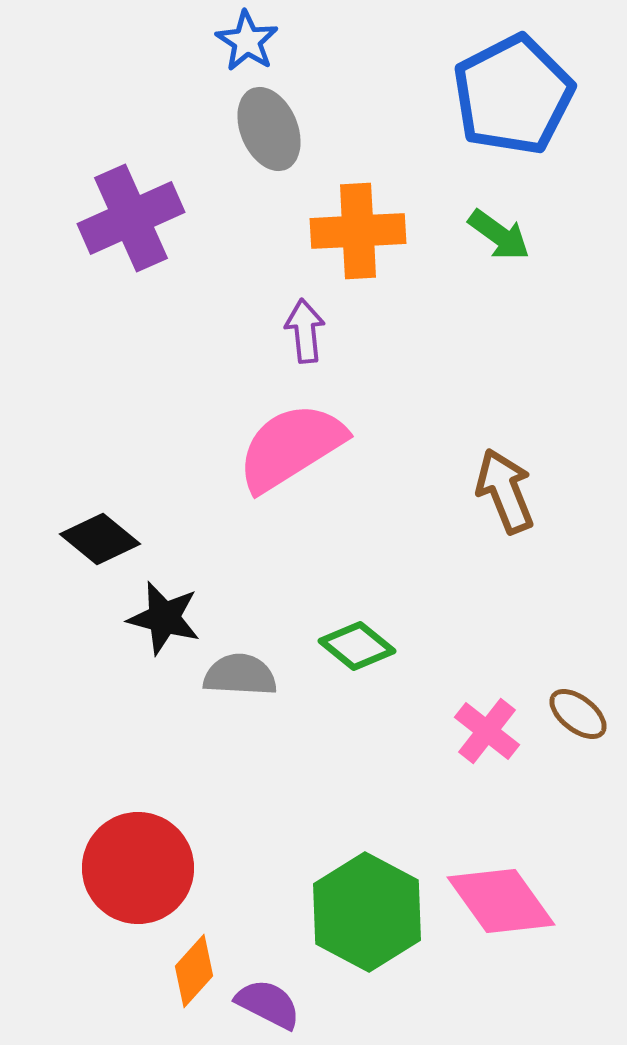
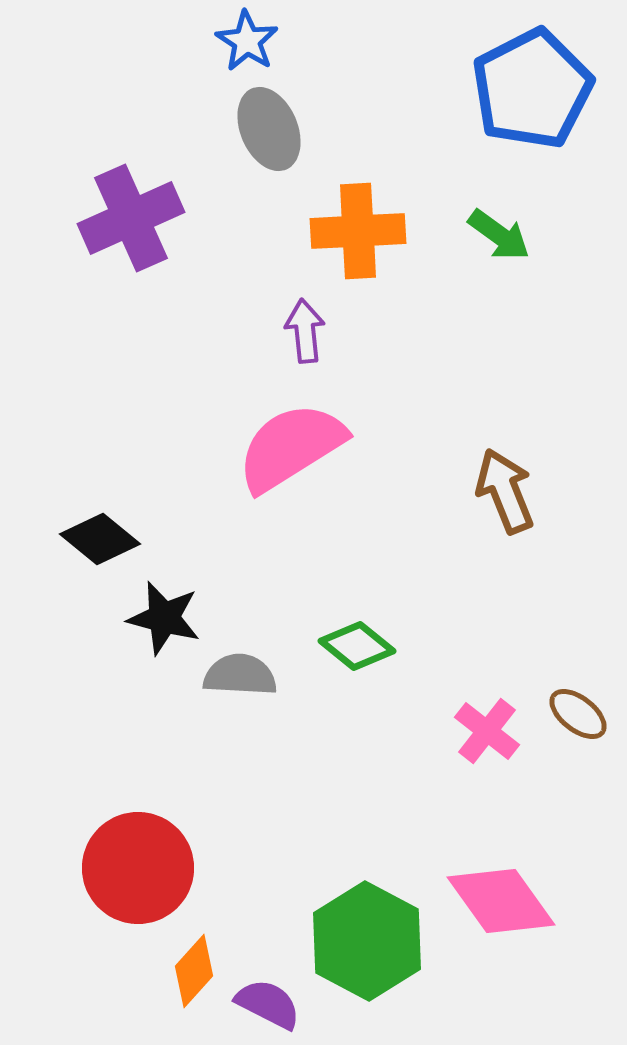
blue pentagon: moved 19 px right, 6 px up
green hexagon: moved 29 px down
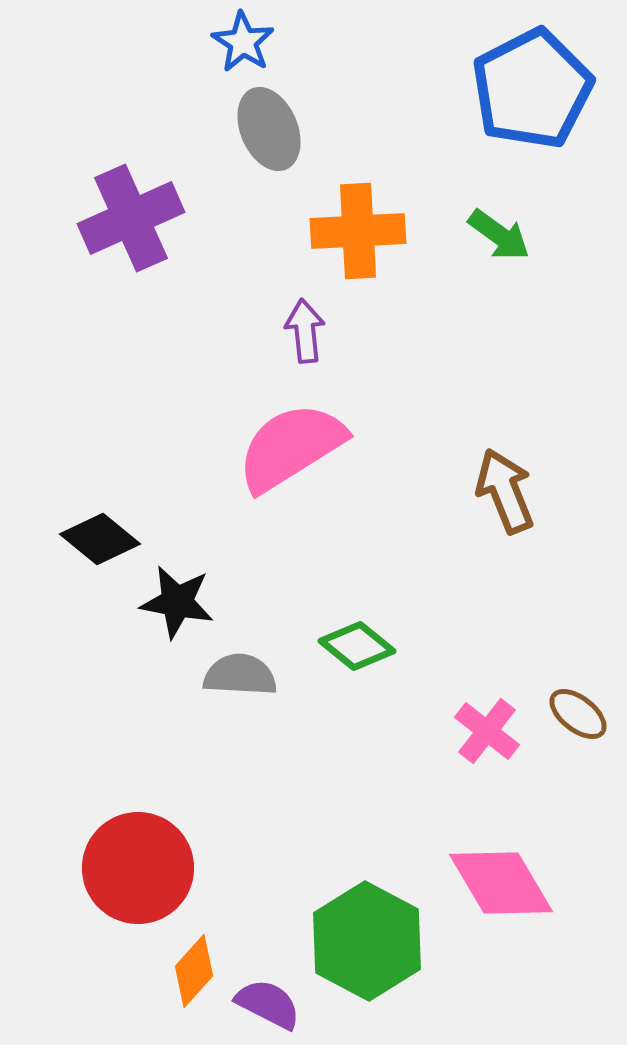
blue star: moved 4 px left, 1 px down
black star: moved 13 px right, 16 px up; rotated 4 degrees counterclockwise
pink diamond: moved 18 px up; rotated 5 degrees clockwise
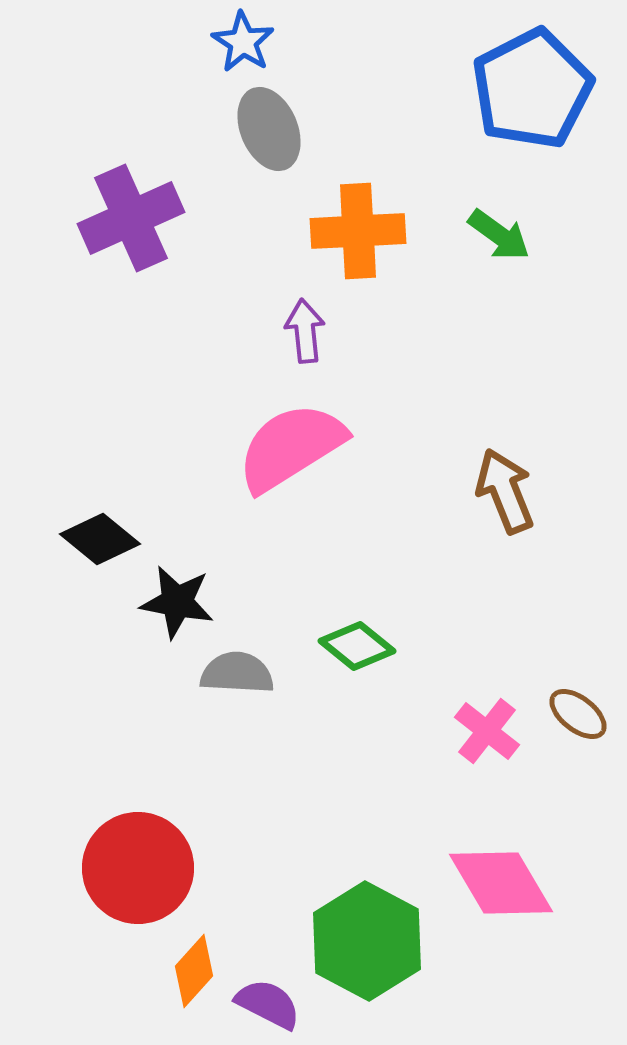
gray semicircle: moved 3 px left, 2 px up
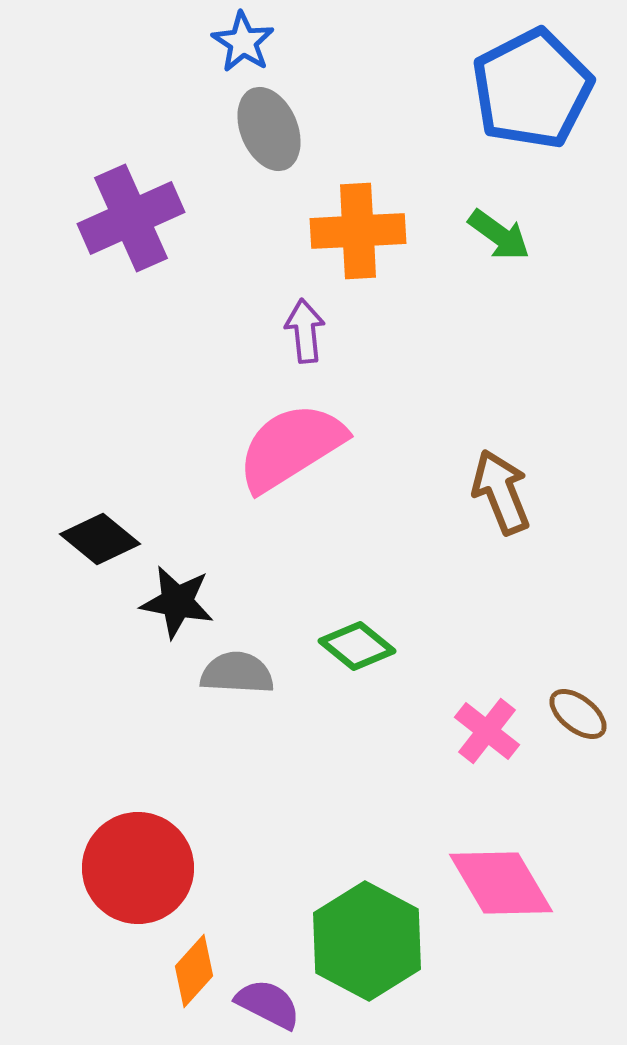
brown arrow: moved 4 px left, 1 px down
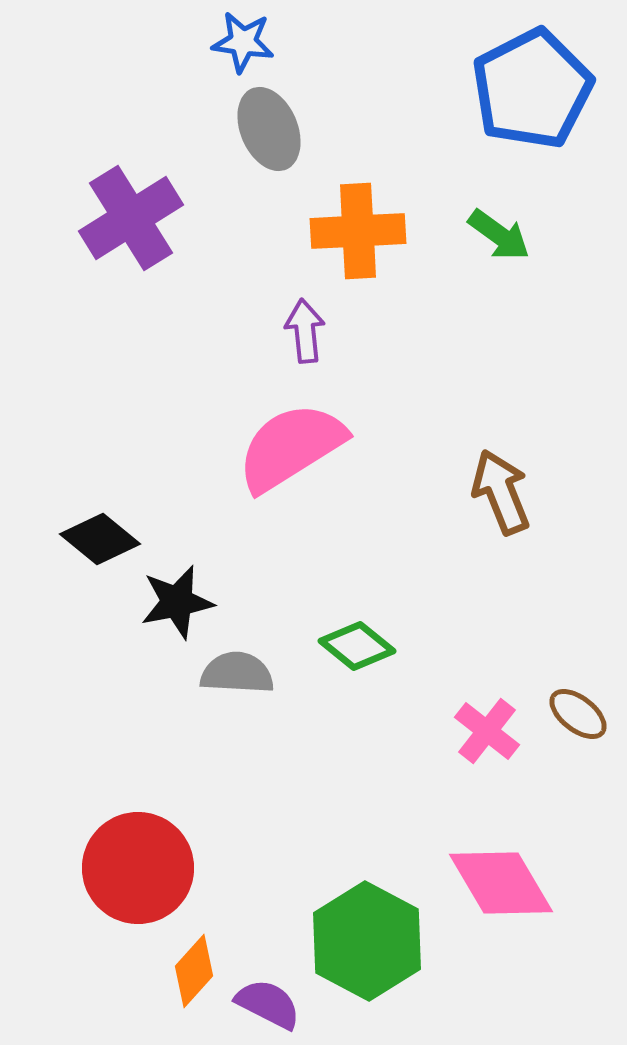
blue star: rotated 24 degrees counterclockwise
purple cross: rotated 8 degrees counterclockwise
black star: rotated 22 degrees counterclockwise
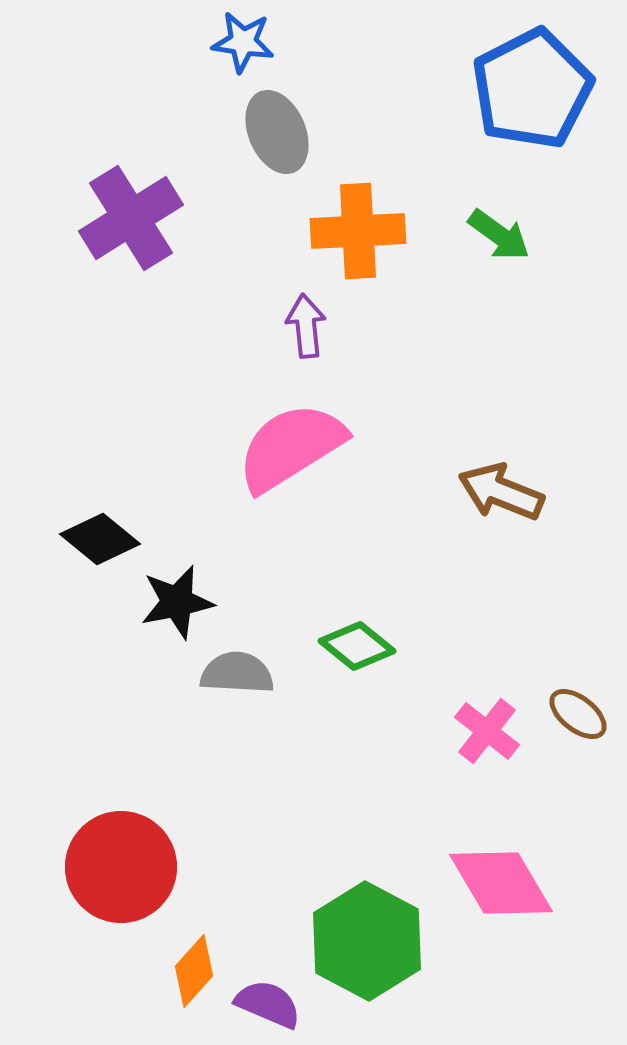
gray ellipse: moved 8 px right, 3 px down
purple arrow: moved 1 px right, 5 px up
brown arrow: rotated 46 degrees counterclockwise
red circle: moved 17 px left, 1 px up
purple semicircle: rotated 4 degrees counterclockwise
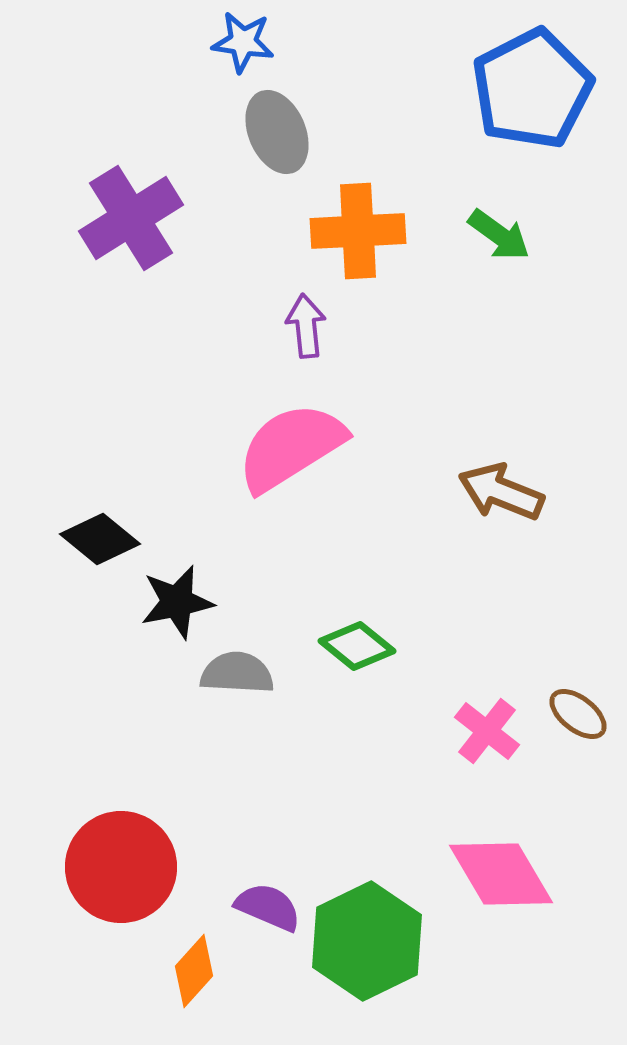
pink diamond: moved 9 px up
green hexagon: rotated 6 degrees clockwise
purple semicircle: moved 97 px up
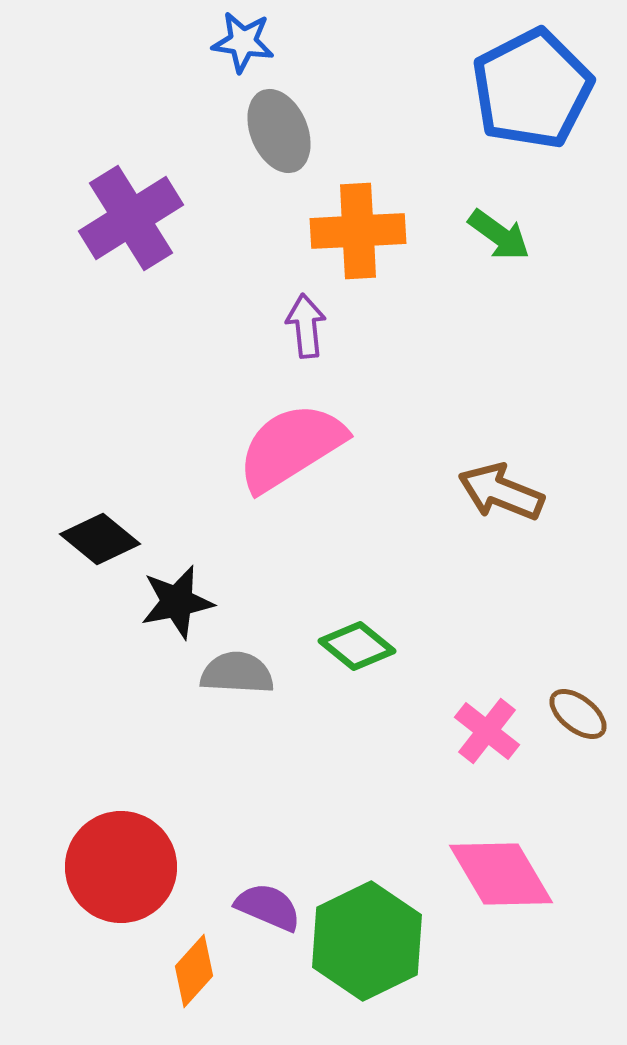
gray ellipse: moved 2 px right, 1 px up
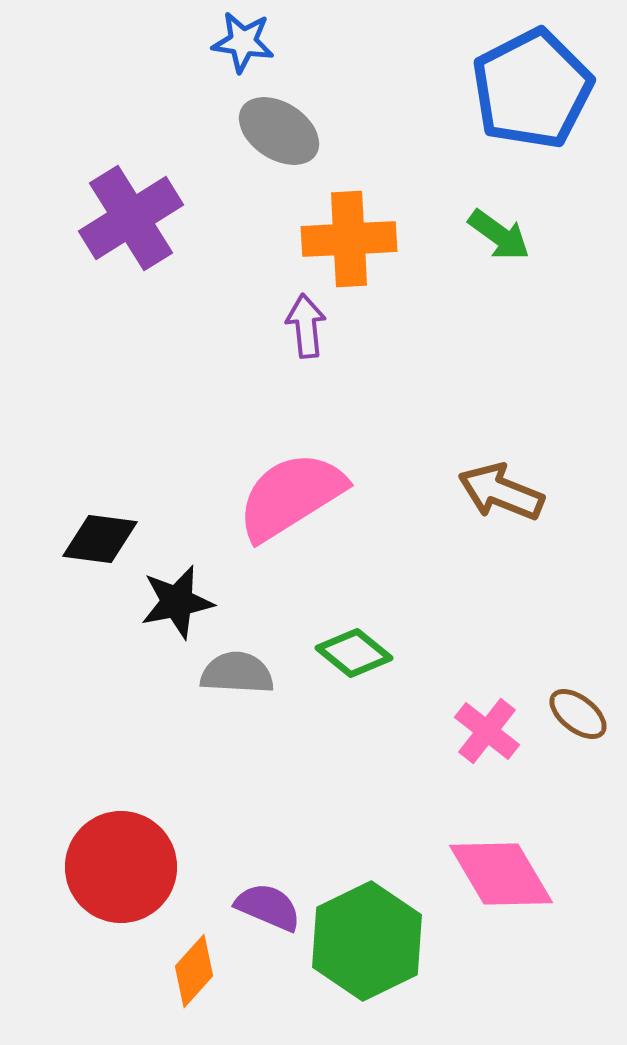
gray ellipse: rotated 34 degrees counterclockwise
orange cross: moved 9 px left, 8 px down
pink semicircle: moved 49 px down
black diamond: rotated 32 degrees counterclockwise
green diamond: moved 3 px left, 7 px down
